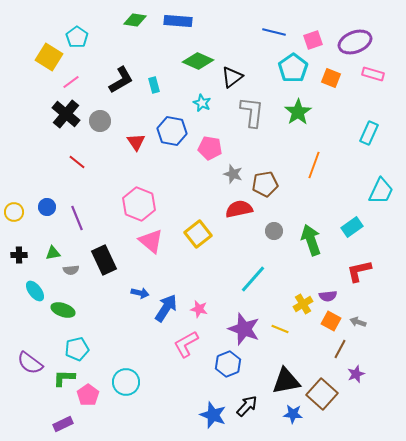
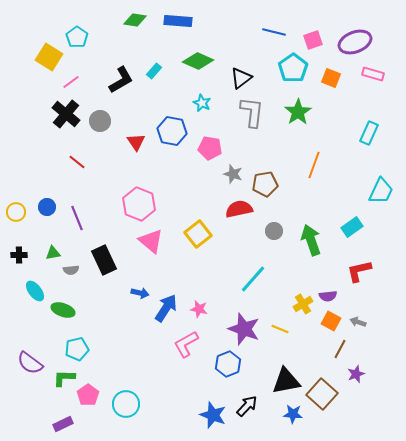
black triangle at (232, 77): moved 9 px right, 1 px down
cyan rectangle at (154, 85): moved 14 px up; rotated 56 degrees clockwise
yellow circle at (14, 212): moved 2 px right
cyan circle at (126, 382): moved 22 px down
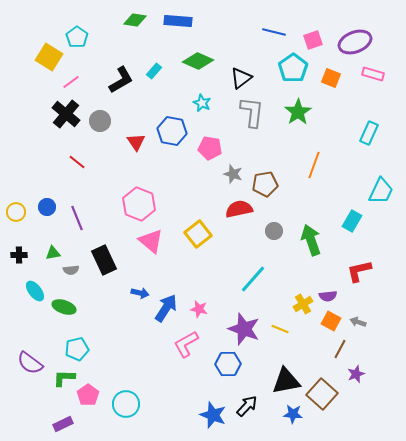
cyan rectangle at (352, 227): moved 6 px up; rotated 25 degrees counterclockwise
green ellipse at (63, 310): moved 1 px right, 3 px up
blue hexagon at (228, 364): rotated 20 degrees clockwise
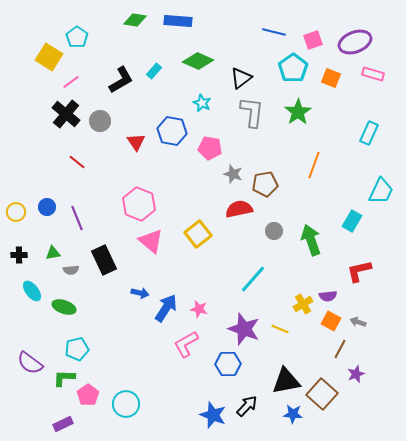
cyan ellipse at (35, 291): moved 3 px left
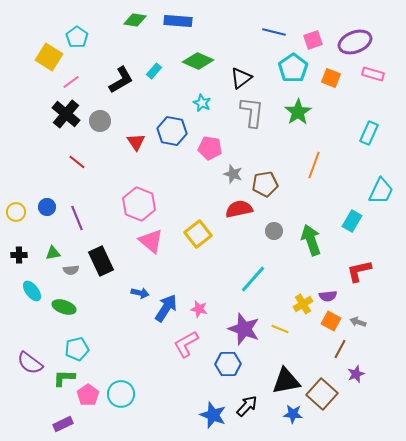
black rectangle at (104, 260): moved 3 px left, 1 px down
cyan circle at (126, 404): moved 5 px left, 10 px up
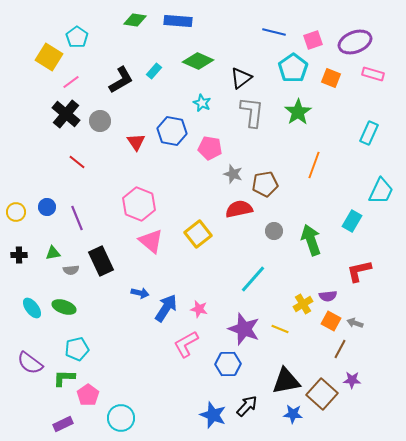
cyan ellipse at (32, 291): moved 17 px down
gray arrow at (358, 322): moved 3 px left, 1 px down
purple star at (356, 374): moved 4 px left, 6 px down; rotated 24 degrees clockwise
cyan circle at (121, 394): moved 24 px down
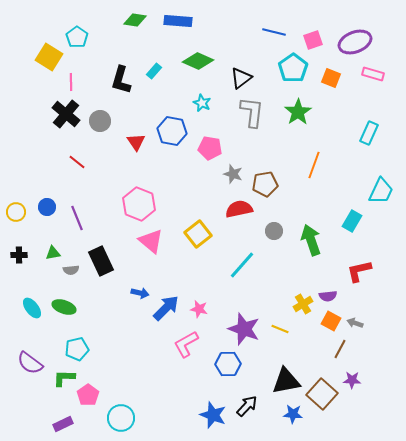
black L-shape at (121, 80): rotated 136 degrees clockwise
pink line at (71, 82): rotated 54 degrees counterclockwise
cyan line at (253, 279): moved 11 px left, 14 px up
blue arrow at (166, 308): rotated 12 degrees clockwise
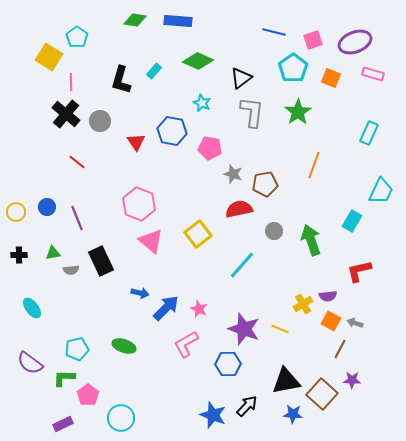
green ellipse at (64, 307): moved 60 px right, 39 px down
pink star at (199, 309): rotated 12 degrees clockwise
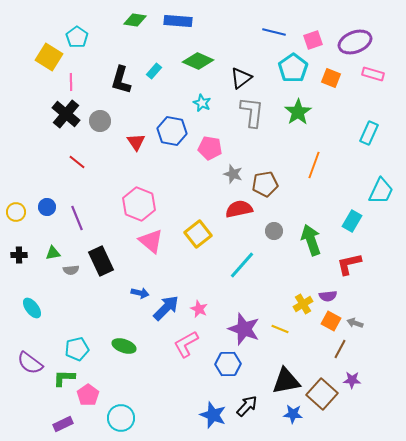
red L-shape at (359, 271): moved 10 px left, 7 px up
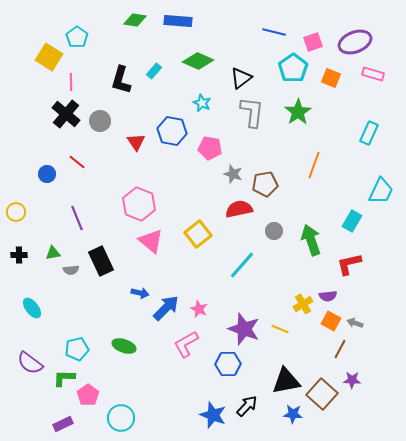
pink square at (313, 40): moved 2 px down
blue circle at (47, 207): moved 33 px up
